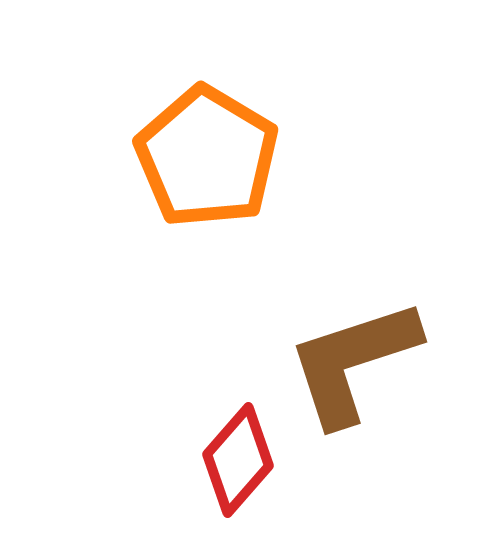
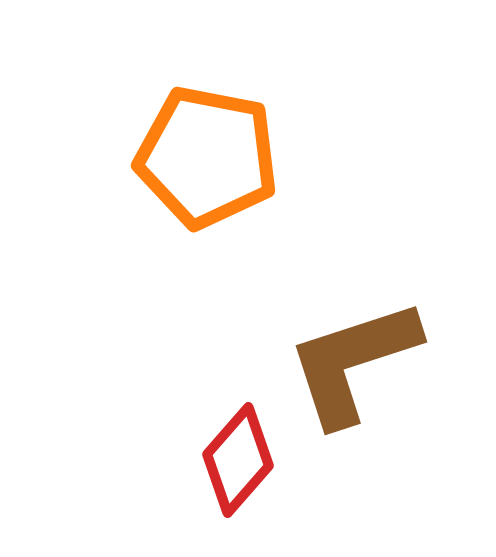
orange pentagon: rotated 20 degrees counterclockwise
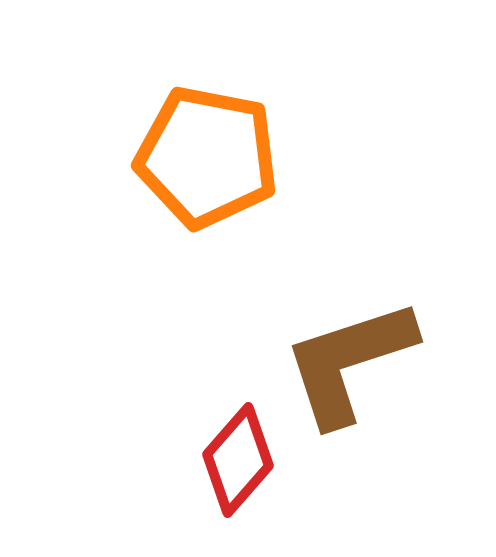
brown L-shape: moved 4 px left
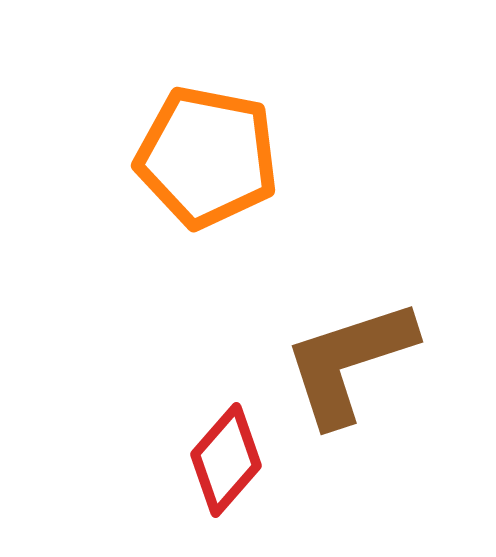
red diamond: moved 12 px left
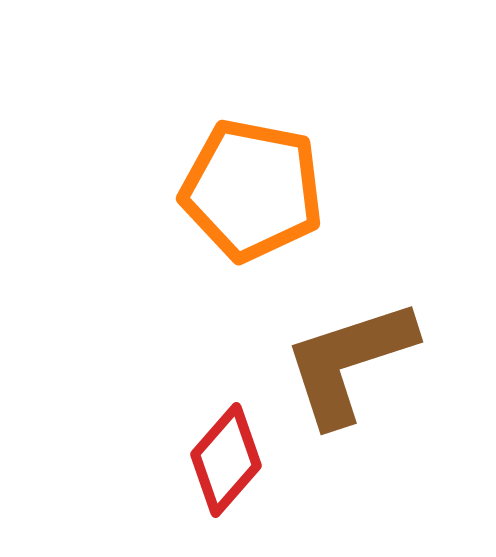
orange pentagon: moved 45 px right, 33 px down
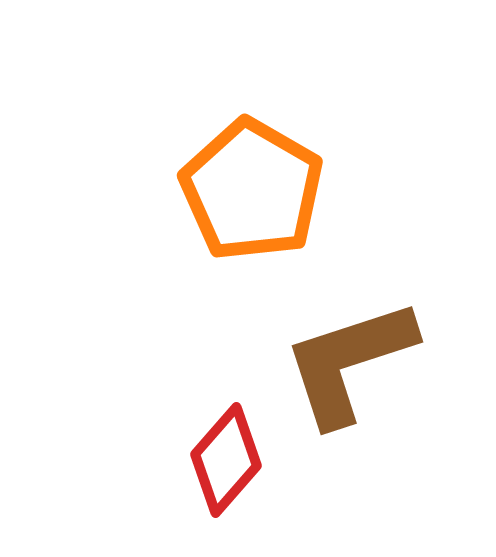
orange pentagon: rotated 19 degrees clockwise
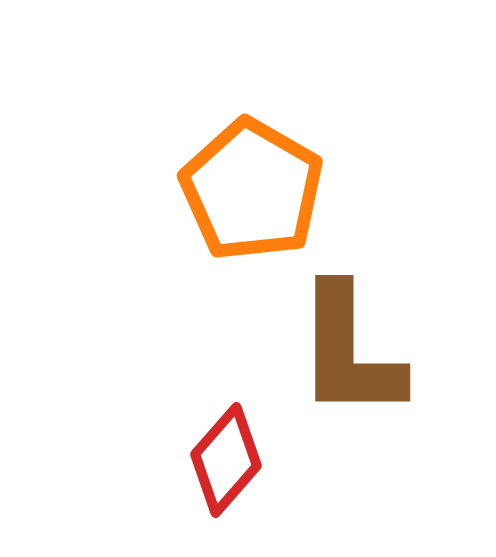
brown L-shape: moved 10 px up; rotated 72 degrees counterclockwise
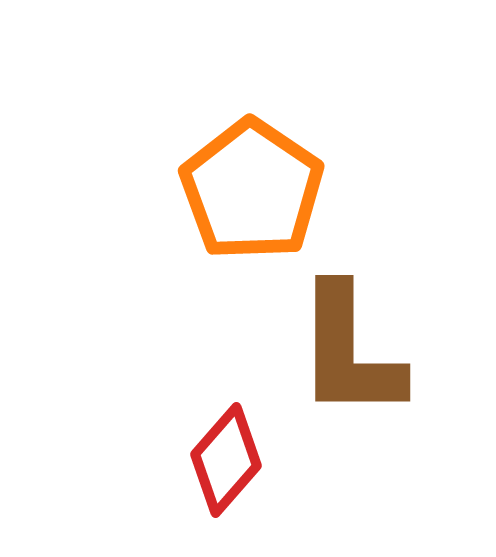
orange pentagon: rotated 4 degrees clockwise
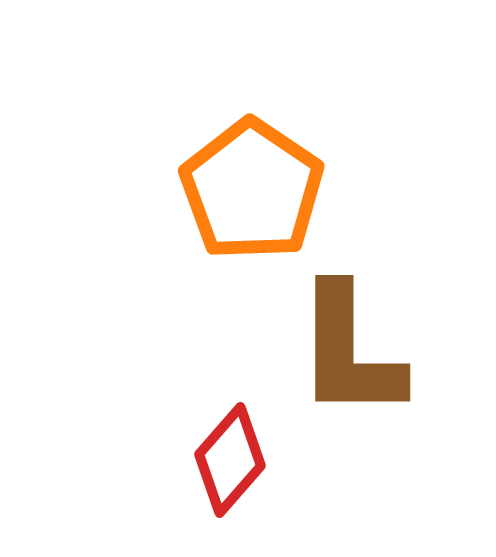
red diamond: moved 4 px right
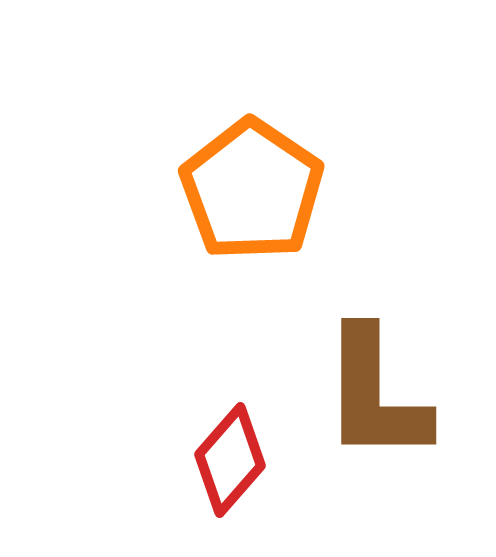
brown L-shape: moved 26 px right, 43 px down
